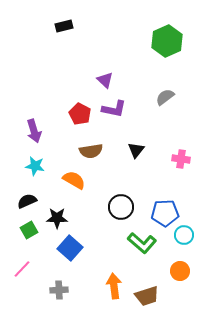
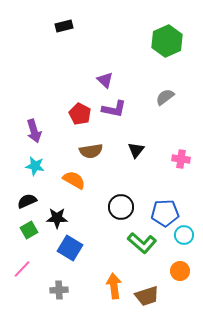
blue square: rotated 10 degrees counterclockwise
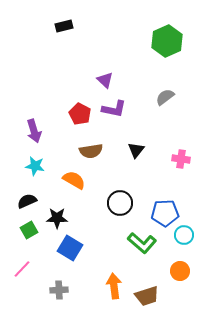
black circle: moved 1 px left, 4 px up
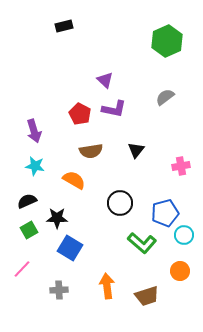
pink cross: moved 7 px down; rotated 18 degrees counterclockwise
blue pentagon: rotated 12 degrees counterclockwise
orange arrow: moved 7 px left
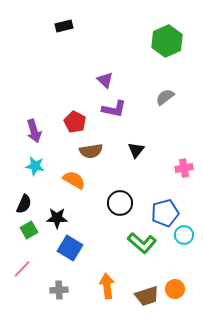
red pentagon: moved 5 px left, 8 px down
pink cross: moved 3 px right, 2 px down
black semicircle: moved 3 px left, 3 px down; rotated 138 degrees clockwise
orange circle: moved 5 px left, 18 px down
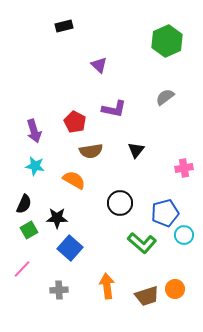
purple triangle: moved 6 px left, 15 px up
blue square: rotated 10 degrees clockwise
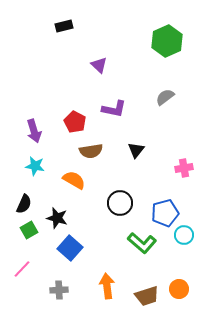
black star: rotated 15 degrees clockwise
orange circle: moved 4 px right
